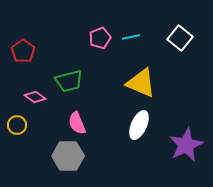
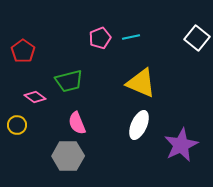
white square: moved 17 px right
purple star: moved 5 px left
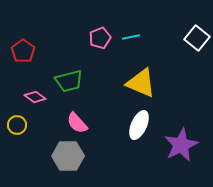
pink semicircle: rotated 20 degrees counterclockwise
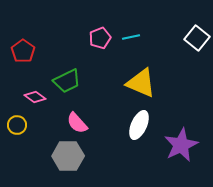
green trapezoid: moved 2 px left; rotated 12 degrees counterclockwise
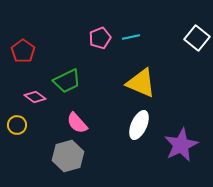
gray hexagon: rotated 16 degrees counterclockwise
